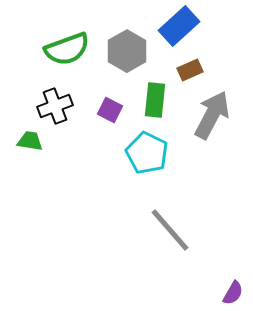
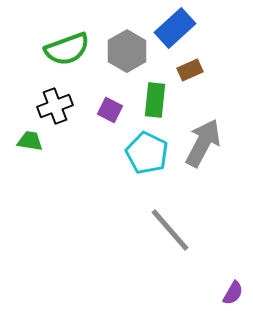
blue rectangle: moved 4 px left, 2 px down
gray arrow: moved 9 px left, 28 px down
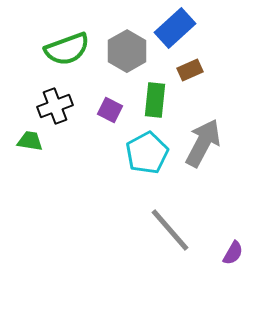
cyan pentagon: rotated 18 degrees clockwise
purple semicircle: moved 40 px up
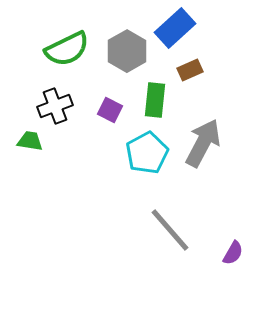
green semicircle: rotated 6 degrees counterclockwise
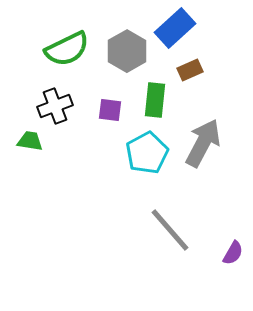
purple square: rotated 20 degrees counterclockwise
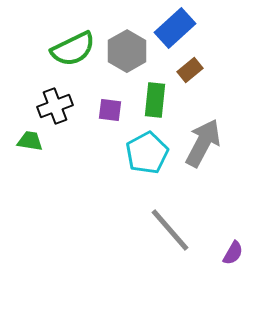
green semicircle: moved 6 px right
brown rectangle: rotated 15 degrees counterclockwise
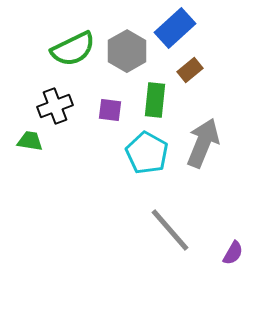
gray arrow: rotated 6 degrees counterclockwise
cyan pentagon: rotated 15 degrees counterclockwise
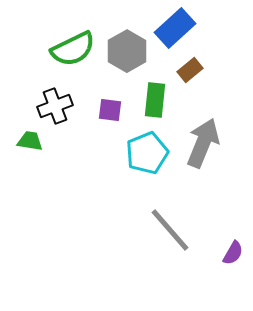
cyan pentagon: rotated 21 degrees clockwise
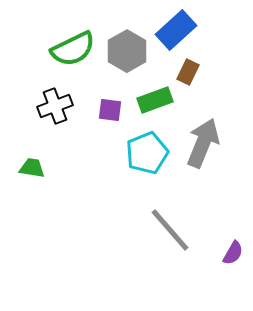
blue rectangle: moved 1 px right, 2 px down
brown rectangle: moved 2 px left, 2 px down; rotated 25 degrees counterclockwise
green rectangle: rotated 64 degrees clockwise
green trapezoid: moved 2 px right, 27 px down
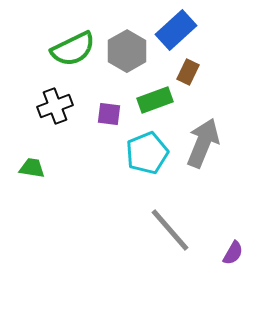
purple square: moved 1 px left, 4 px down
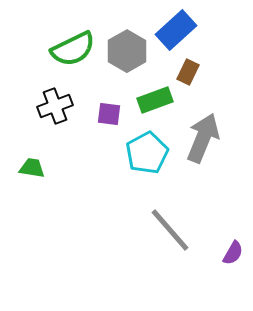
gray arrow: moved 5 px up
cyan pentagon: rotated 6 degrees counterclockwise
